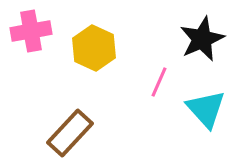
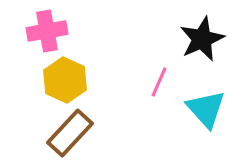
pink cross: moved 16 px right
yellow hexagon: moved 29 px left, 32 px down
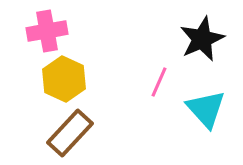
yellow hexagon: moved 1 px left, 1 px up
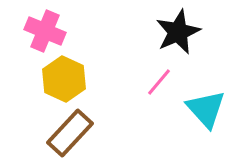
pink cross: moved 2 px left; rotated 33 degrees clockwise
black star: moved 24 px left, 7 px up
pink line: rotated 16 degrees clockwise
